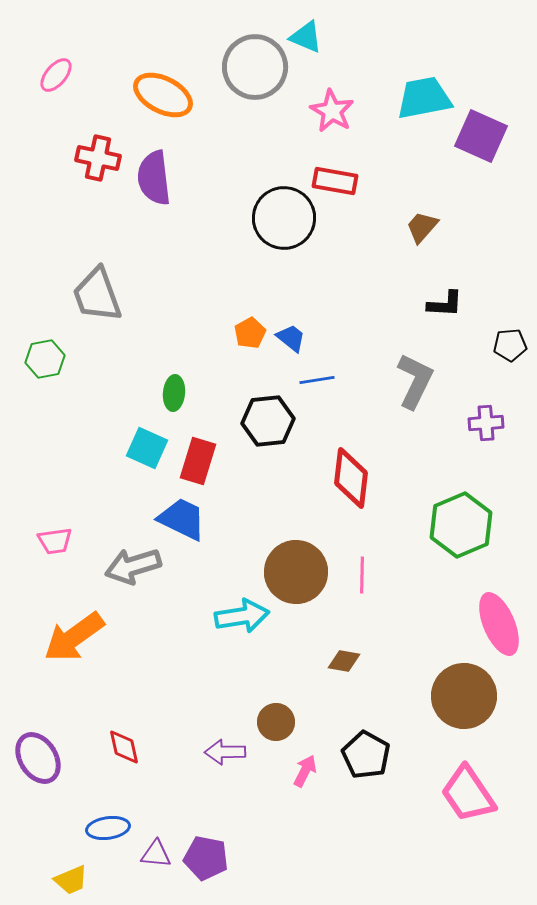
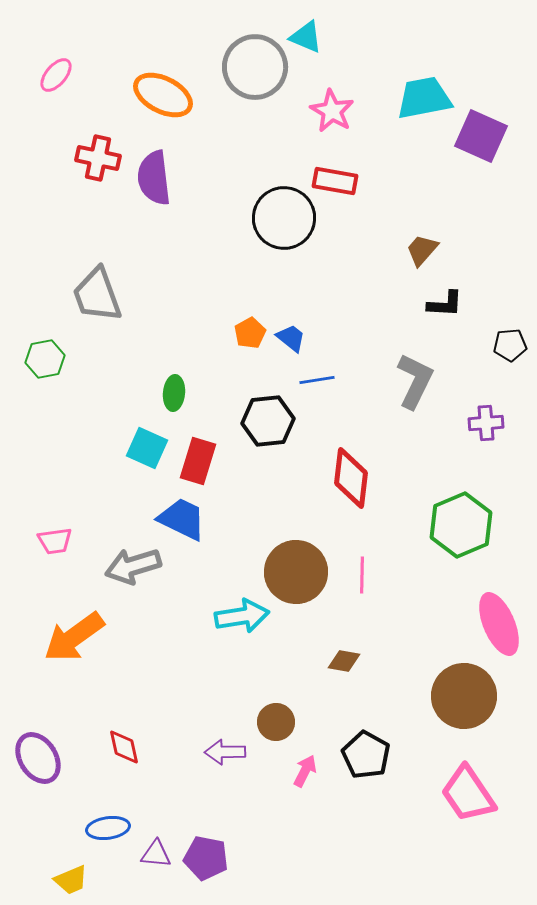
brown trapezoid at (422, 227): moved 23 px down
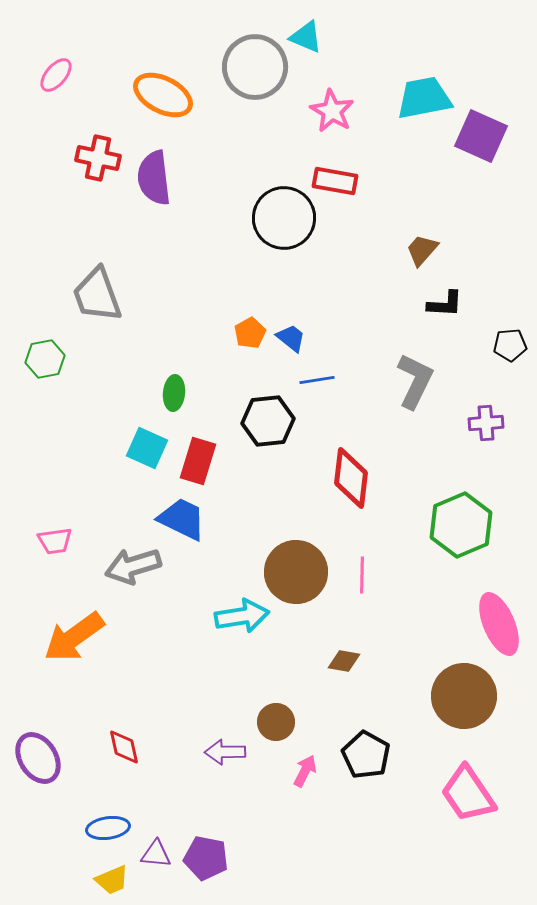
yellow trapezoid at (71, 880): moved 41 px right
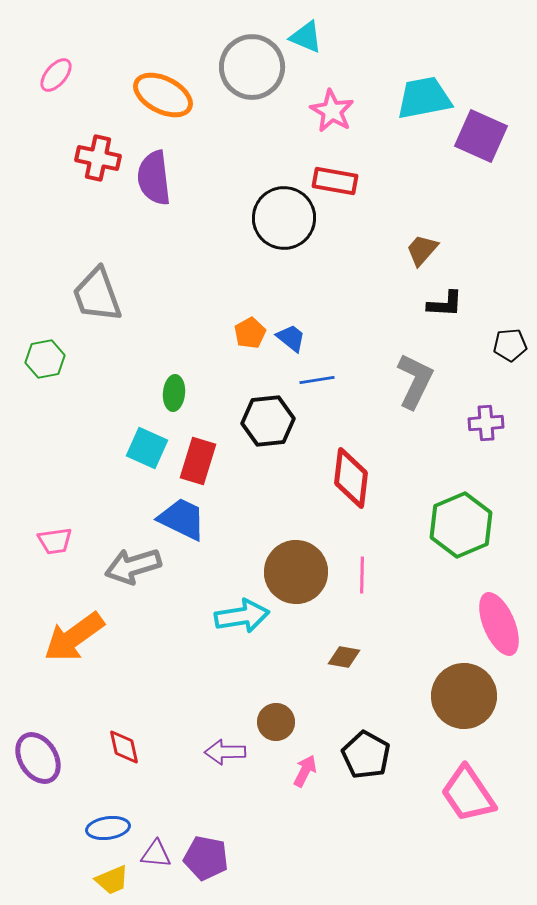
gray circle at (255, 67): moved 3 px left
brown diamond at (344, 661): moved 4 px up
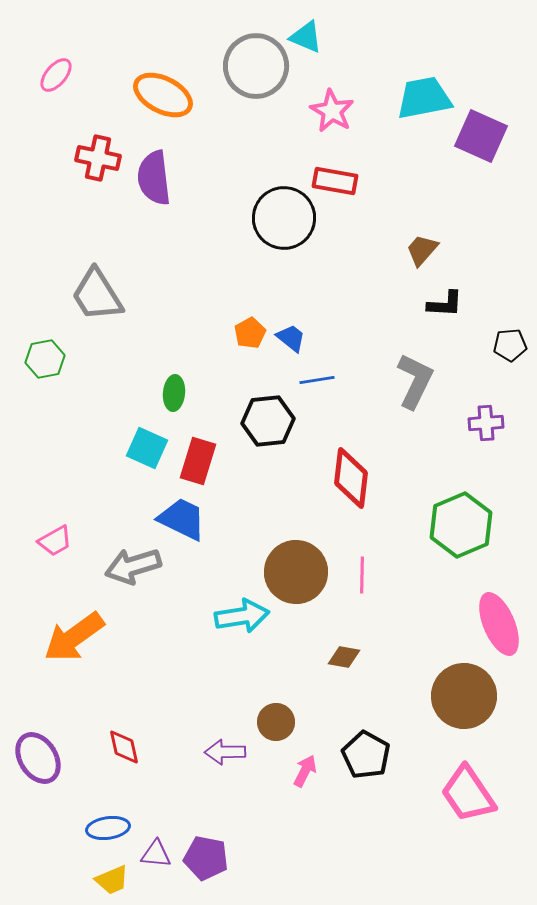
gray circle at (252, 67): moved 4 px right, 1 px up
gray trapezoid at (97, 295): rotated 12 degrees counterclockwise
pink trapezoid at (55, 541): rotated 21 degrees counterclockwise
